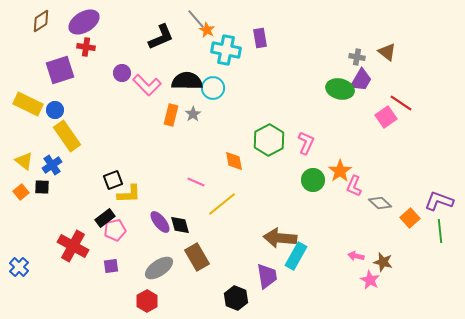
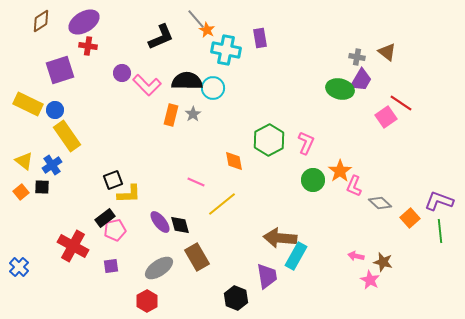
red cross at (86, 47): moved 2 px right, 1 px up
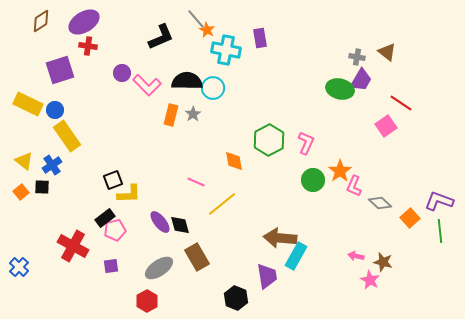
pink square at (386, 117): moved 9 px down
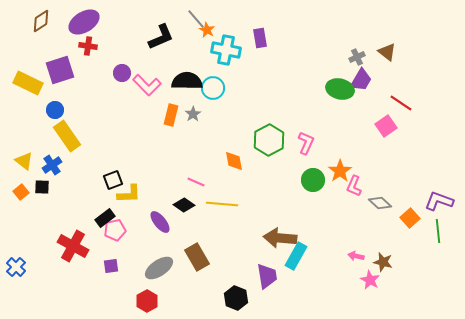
gray cross at (357, 57): rotated 35 degrees counterclockwise
yellow rectangle at (28, 104): moved 21 px up
yellow line at (222, 204): rotated 44 degrees clockwise
black diamond at (180, 225): moved 4 px right, 20 px up; rotated 40 degrees counterclockwise
green line at (440, 231): moved 2 px left
blue cross at (19, 267): moved 3 px left
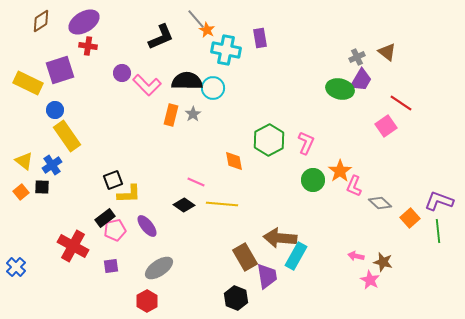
purple ellipse at (160, 222): moved 13 px left, 4 px down
brown rectangle at (197, 257): moved 48 px right
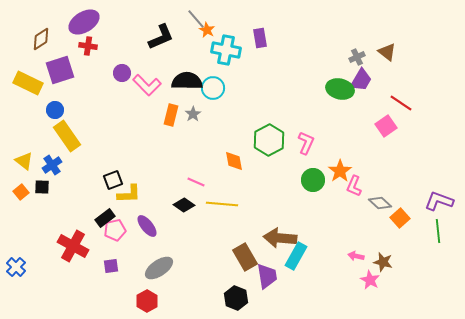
brown diamond at (41, 21): moved 18 px down
orange square at (410, 218): moved 10 px left
